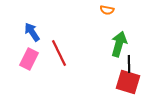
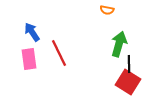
pink rectangle: rotated 35 degrees counterclockwise
red square: rotated 15 degrees clockwise
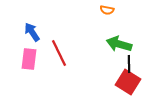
green arrow: rotated 90 degrees counterclockwise
pink rectangle: rotated 15 degrees clockwise
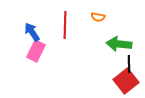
orange semicircle: moved 9 px left, 7 px down
green arrow: rotated 10 degrees counterclockwise
red line: moved 6 px right, 28 px up; rotated 28 degrees clockwise
pink rectangle: moved 7 px right, 8 px up; rotated 20 degrees clockwise
red square: moved 2 px left, 1 px up; rotated 20 degrees clockwise
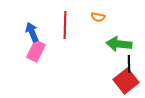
blue arrow: rotated 12 degrees clockwise
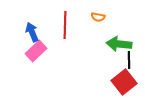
pink rectangle: rotated 20 degrees clockwise
black line: moved 4 px up
red square: moved 2 px left, 1 px down
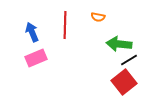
pink rectangle: moved 7 px down; rotated 20 degrees clockwise
black line: rotated 60 degrees clockwise
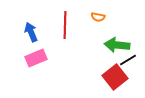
blue arrow: moved 1 px left
green arrow: moved 2 px left, 1 px down
black line: moved 1 px left
red square: moved 9 px left, 5 px up
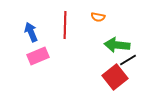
pink rectangle: moved 2 px right, 2 px up
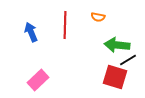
pink rectangle: moved 24 px down; rotated 20 degrees counterclockwise
red square: rotated 35 degrees counterclockwise
